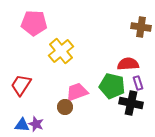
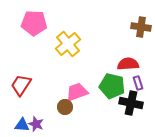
yellow cross: moved 7 px right, 7 px up
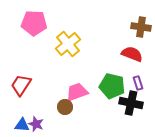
red semicircle: moved 4 px right, 10 px up; rotated 25 degrees clockwise
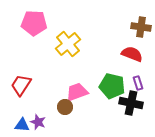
purple star: moved 2 px right, 2 px up
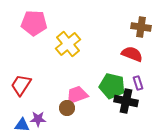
pink trapezoid: moved 3 px down
black cross: moved 5 px left, 2 px up
brown circle: moved 2 px right, 1 px down
purple star: moved 3 px up; rotated 21 degrees counterclockwise
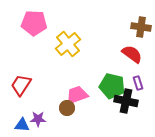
red semicircle: rotated 15 degrees clockwise
